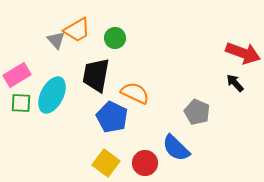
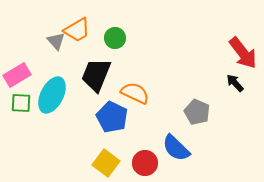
gray triangle: moved 1 px down
red arrow: rotated 32 degrees clockwise
black trapezoid: rotated 12 degrees clockwise
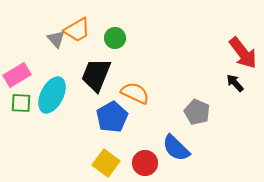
gray triangle: moved 2 px up
blue pentagon: rotated 16 degrees clockwise
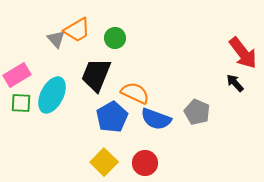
blue semicircle: moved 20 px left, 29 px up; rotated 24 degrees counterclockwise
yellow square: moved 2 px left, 1 px up; rotated 8 degrees clockwise
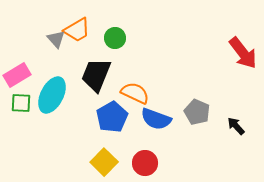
black arrow: moved 1 px right, 43 px down
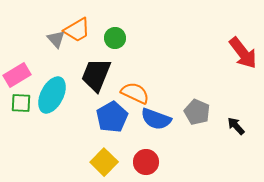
red circle: moved 1 px right, 1 px up
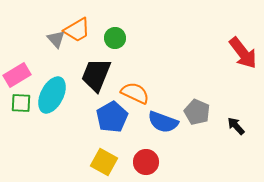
blue semicircle: moved 7 px right, 3 px down
yellow square: rotated 16 degrees counterclockwise
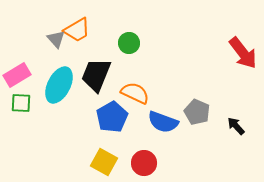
green circle: moved 14 px right, 5 px down
cyan ellipse: moved 7 px right, 10 px up
red circle: moved 2 px left, 1 px down
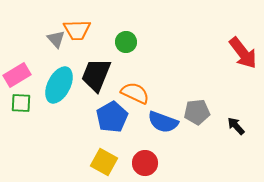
orange trapezoid: rotated 28 degrees clockwise
green circle: moved 3 px left, 1 px up
gray pentagon: rotated 30 degrees counterclockwise
red circle: moved 1 px right
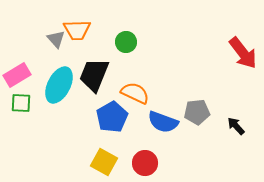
black trapezoid: moved 2 px left
